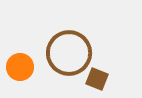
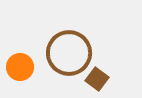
brown square: rotated 15 degrees clockwise
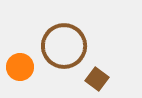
brown circle: moved 5 px left, 7 px up
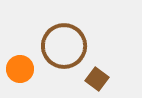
orange circle: moved 2 px down
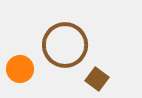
brown circle: moved 1 px right, 1 px up
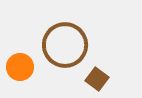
orange circle: moved 2 px up
